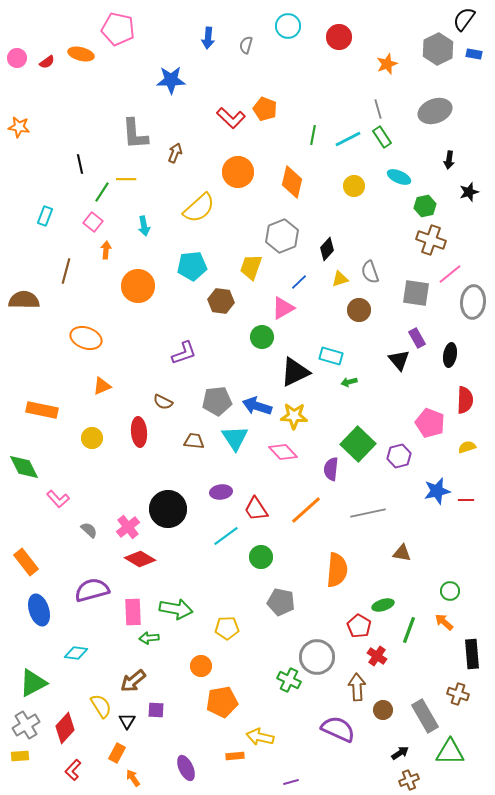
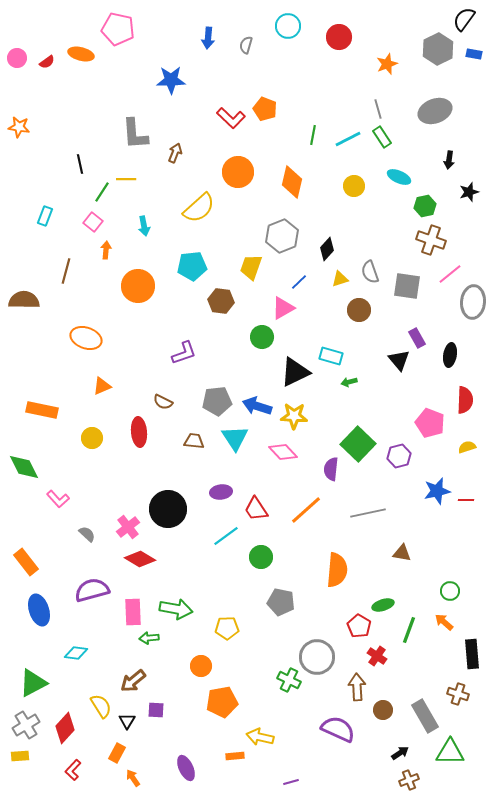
gray square at (416, 293): moved 9 px left, 7 px up
gray semicircle at (89, 530): moved 2 px left, 4 px down
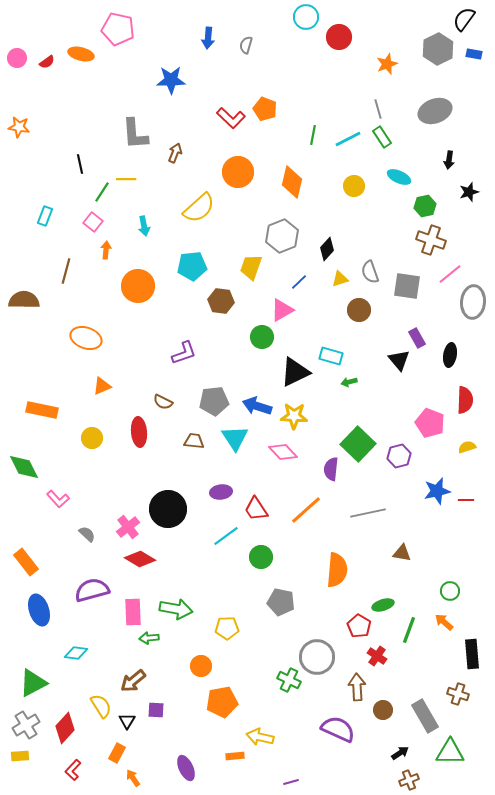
cyan circle at (288, 26): moved 18 px right, 9 px up
pink triangle at (283, 308): moved 1 px left, 2 px down
gray pentagon at (217, 401): moved 3 px left
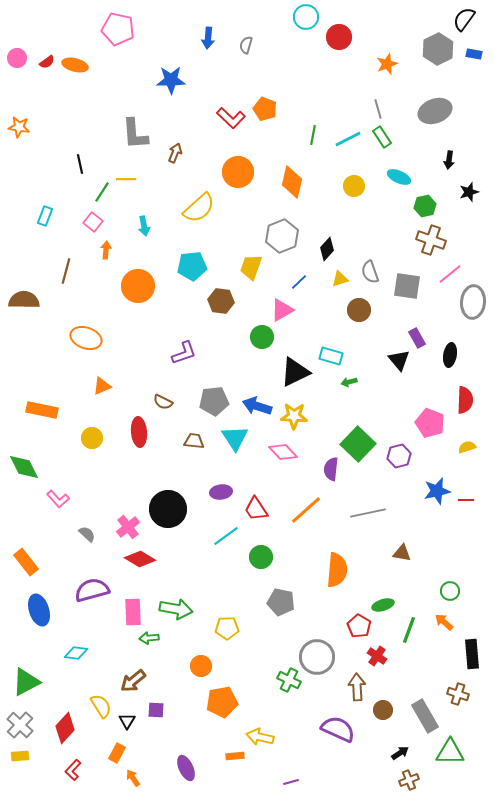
orange ellipse at (81, 54): moved 6 px left, 11 px down
green triangle at (33, 683): moved 7 px left, 1 px up
gray cross at (26, 725): moved 6 px left; rotated 16 degrees counterclockwise
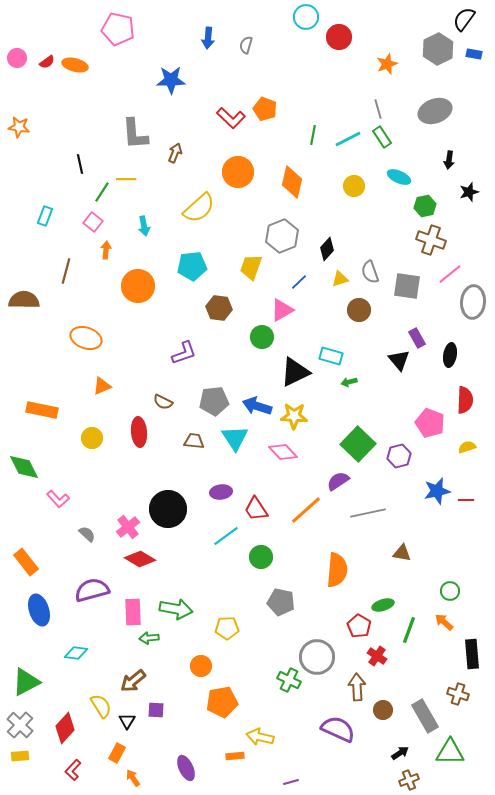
brown hexagon at (221, 301): moved 2 px left, 7 px down
purple semicircle at (331, 469): moved 7 px right, 12 px down; rotated 50 degrees clockwise
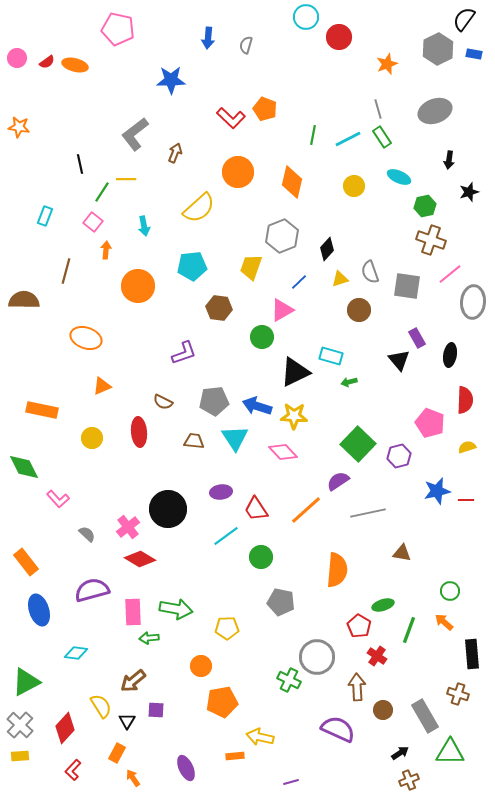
gray L-shape at (135, 134): rotated 56 degrees clockwise
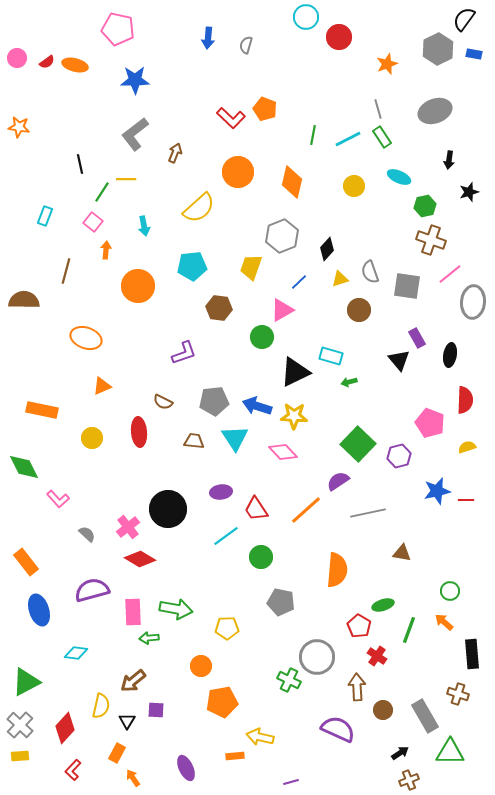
blue star at (171, 80): moved 36 px left
yellow semicircle at (101, 706): rotated 45 degrees clockwise
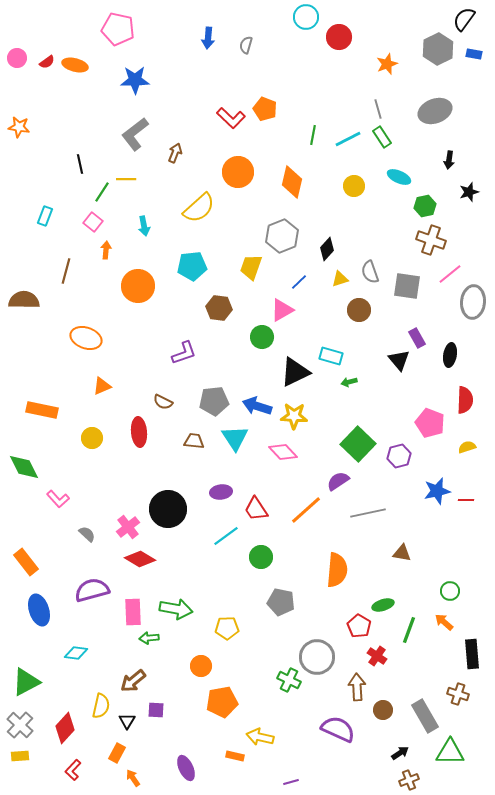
orange rectangle at (235, 756): rotated 18 degrees clockwise
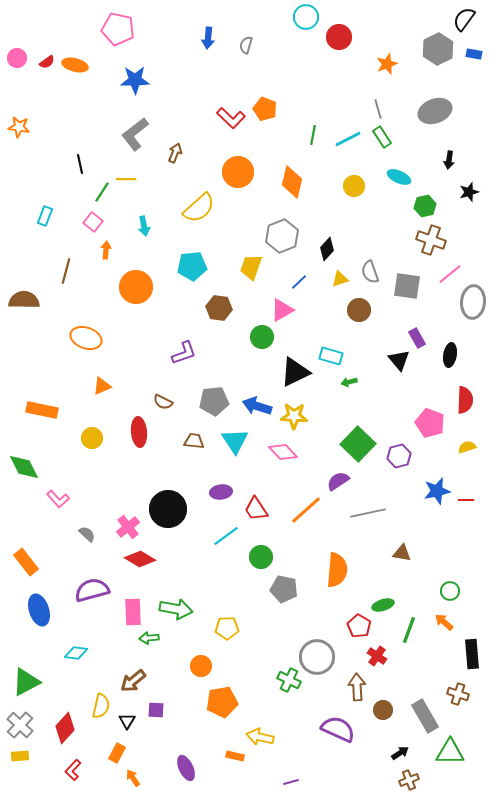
orange circle at (138, 286): moved 2 px left, 1 px down
cyan triangle at (235, 438): moved 3 px down
gray pentagon at (281, 602): moved 3 px right, 13 px up
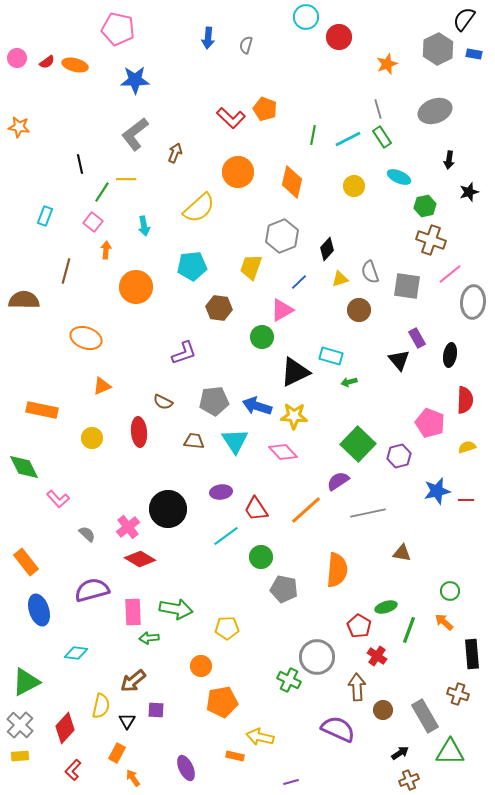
green ellipse at (383, 605): moved 3 px right, 2 px down
